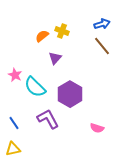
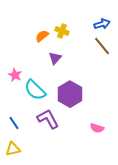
cyan semicircle: moved 3 px down
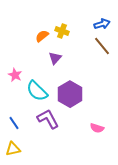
cyan semicircle: moved 2 px right, 1 px down
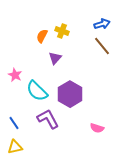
orange semicircle: rotated 24 degrees counterclockwise
yellow triangle: moved 2 px right, 2 px up
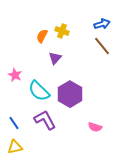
cyan semicircle: moved 2 px right
purple L-shape: moved 3 px left, 1 px down
pink semicircle: moved 2 px left, 1 px up
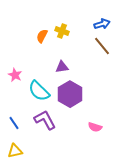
purple triangle: moved 7 px right, 9 px down; rotated 40 degrees clockwise
yellow triangle: moved 4 px down
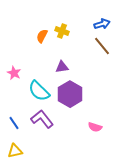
pink star: moved 1 px left, 2 px up
purple L-shape: moved 3 px left, 1 px up; rotated 10 degrees counterclockwise
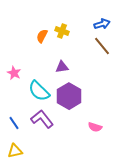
purple hexagon: moved 1 px left, 2 px down
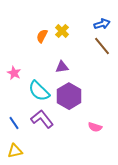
yellow cross: rotated 24 degrees clockwise
